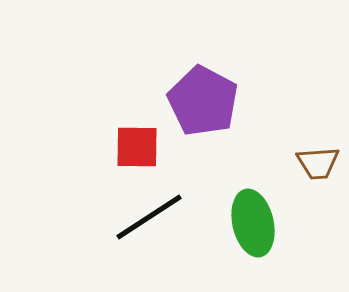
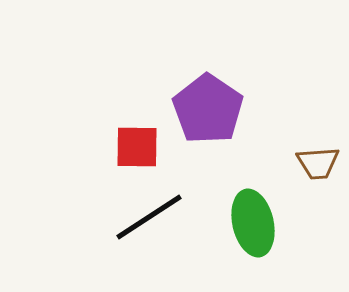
purple pentagon: moved 5 px right, 8 px down; rotated 6 degrees clockwise
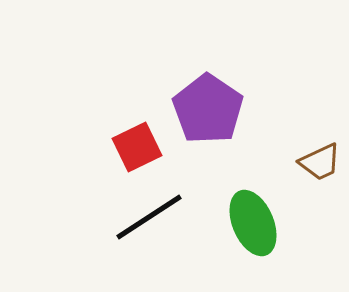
red square: rotated 27 degrees counterclockwise
brown trapezoid: moved 2 px right, 1 px up; rotated 21 degrees counterclockwise
green ellipse: rotated 10 degrees counterclockwise
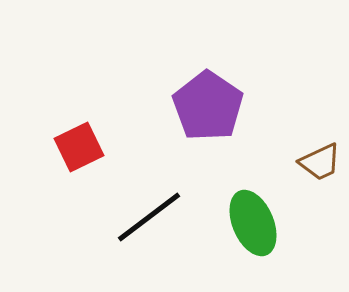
purple pentagon: moved 3 px up
red square: moved 58 px left
black line: rotated 4 degrees counterclockwise
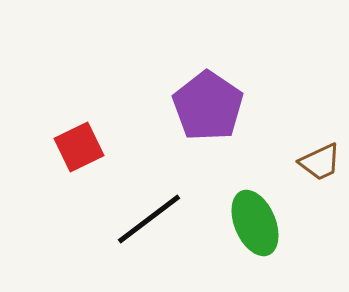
black line: moved 2 px down
green ellipse: moved 2 px right
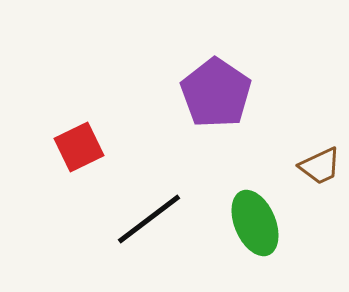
purple pentagon: moved 8 px right, 13 px up
brown trapezoid: moved 4 px down
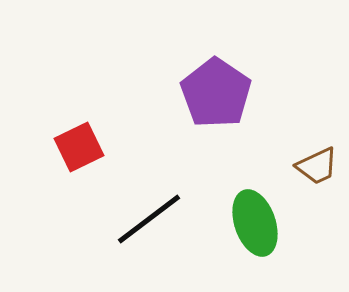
brown trapezoid: moved 3 px left
green ellipse: rotated 4 degrees clockwise
